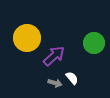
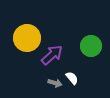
green circle: moved 3 px left, 3 px down
purple arrow: moved 2 px left, 1 px up
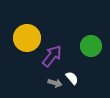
purple arrow: moved 1 px down; rotated 10 degrees counterclockwise
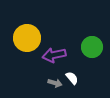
green circle: moved 1 px right, 1 px down
purple arrow: moved 2 px right, 1 px up; rotated 140 degrees counterclockwise
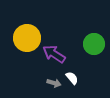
green circle: moved 2 px right, 3 px up
purple arrow: moved 1 px up; rotated 45 degrees clockwise
gray arrow: moved 1 px left
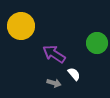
yellow circle: moved 6 px left, 12 px up
green circle: moved 3 px right, 1 px up
white semicircle: moved 2 px right, 4 px up
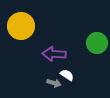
purple arrow: rotated 30 degrees counterclockwise
white semicircle: moved 7 px left, 1 px down; rotated 16 degrees counterclockwise
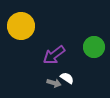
green circle: moved 3 px left, 4 px down
purple arrow: moved 1 px down; rotated 40 degrees counterclockwise
white semicircle: moved 3 px down
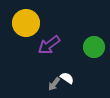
yellow circle: moved 5 px right, 3 px up
purple arrow: moved 5 px left, 10 px up
gray arrow: moved 1 px down; rotated 112 degrees clockwise
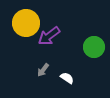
purple arrow: moved 9 px up
gray arrow: moved 11 px left, 14 px up
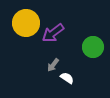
purple arrow: moved 4 px right, 3 px up
green circle: moved 1 px left
gray arrow: moved 10 px right, 5 px up
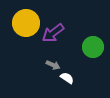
gray arrow: rotated 104 degrees counterclockwise
